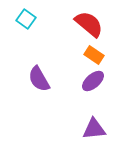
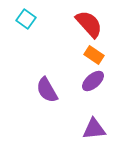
red semicircle: rotated 8 degrees clockwise
purple semicircle: moved 8 px right, 11 px down
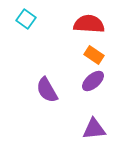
red semicircle: rotated 44 degrees counterclockwise
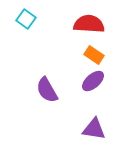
purple triangle: rotated 15 degrees clockwise
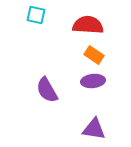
cyan square: moved 10 px right, 4 px up; rotated 24 degrees counterclockwise
red semicircle: moved 1 px left, 1 px down
purple ellipse: rotated 35 degrees clockwise
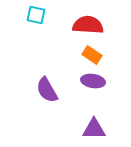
orange rectangle: moved 2 px left
purple ellipse: rotated 15 degrees clockwise
purple triangle: rotated 10 degrees counterclockwise
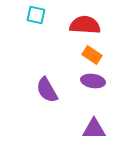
red semicircle: moved 3 px left
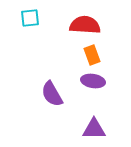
cyan square: moved 6 px left, 3 px down; rotated 18 degrees counterclockwise
orange rectangle: rotated 36 degrees clockwise
purple semicircle: moved 5 px right, 4 px down
